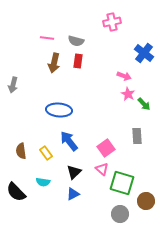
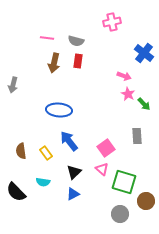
green square: moved 2 px right, 1 px up
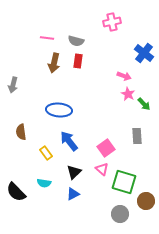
brown semicircle: moved 19 px up
cyan semicircle: moved 1 px right, 1 px down
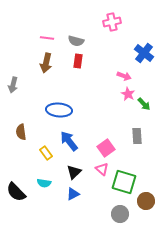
brown arrow: moved 8 px left
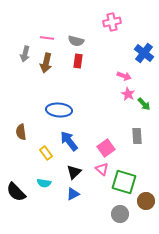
gray arrow: moved 12 px right, 31 px up
